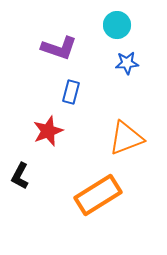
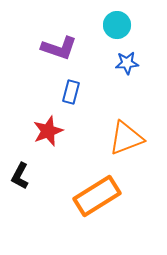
orange rectangle: moved 1 px left, 1 px down
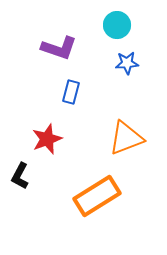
red star: moved 1 px left, 8 px down
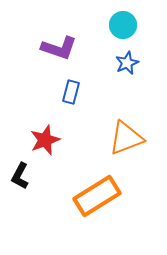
cyan circle: moved 6 px right
blue star: rotated 20 degrees counterclockwise
red star: moved 2 px left, 1 px down
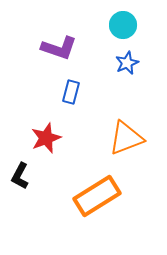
red star: moved 1 px right, 2 px up
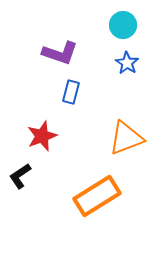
purple L-shape: moved 1 px right, 5 px down
blue star: rotated 15 degrees counterclockwise
red star: moved 4 px left, 2 px up
black L-shape: rotated 28 degrees clockwise
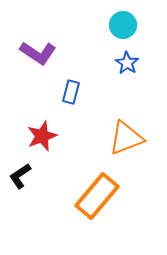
purple L-shape: moved 22 px left; rotated 15 degrees clockwise
orange rectangle: rotated 18 degrees counterclockwise
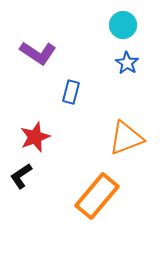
red star: moved 7 px left, 1 px down
black L-shape: moved 1 px right
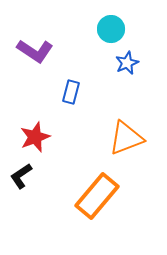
cyan circle: moved 12 px left, 4 px down
purple L-shape: moved 3 px left, 2 px up
blue star: rotated 15 degrees clockwise
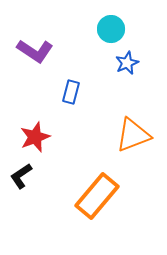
orange triangle: moved 7 px right, 3 px up
